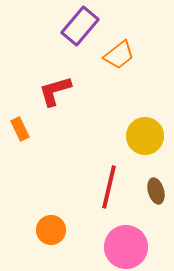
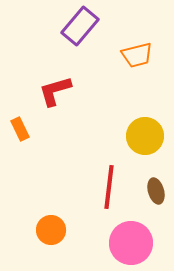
orange trapezoid: moved 18 px right; rotated 24 degrees clockwise
red line: rotated 6 degrees counterclockwise
pink circle: moved 5 px right, 4 px up
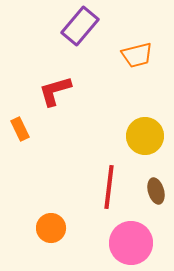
orange circle: moved 2 px up
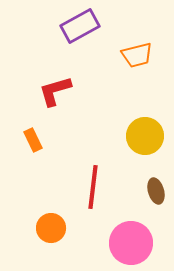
purple rectangle: rotated 21 degrees clockwise
orange rectangle: moved 13 px right, 11 px down
red line: moved 16 px left
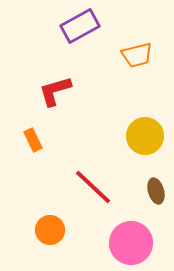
red line: rotated 54 degrees counterclockwise
orange circle: moved 1 px left, 2 px down
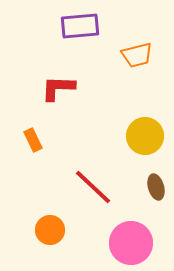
purple rectangle: rotated 24 degrees clockwise
red L-shape: moved 3 px right, 3 px up; rotated 18 degrees clockwise
brown ellipse: moved 4 px up
